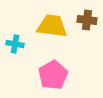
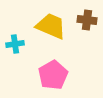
yellow trapezoid: moved 1 px left; rotated 16 degrees clockwise
cyan cross: rotated 18 degrees counterclockwise
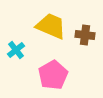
brown cross: moved 2 px left, 15 px down
cyan cross: moved 1 px right, 6 px down; rotated 30 degrees counterclockwise
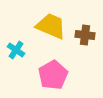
cyan cross: rotated 18 degrees counterclockwise
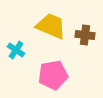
pink pentagon: rotated 20 degrees clockwise
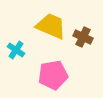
brown cross: moved 2 px left, 2 px down; rotated 18 degrees clockwise
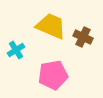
cyan cross: rotated 24 degrees clockwise
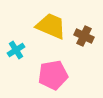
brown cross: moved 1 px right, 1 px up
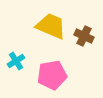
cyan cross: moved 11 px down
pink pentagon: moved 1 px left
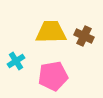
yellow trapezoid: moved 6 px down; rotated 24 degrees counterclockwise
pink pentagon: moved 1 px right, 1 px down
